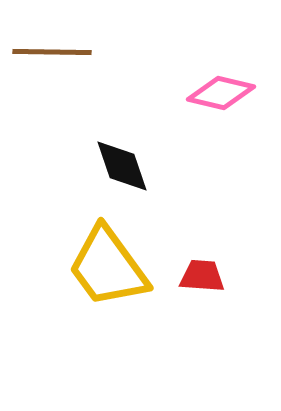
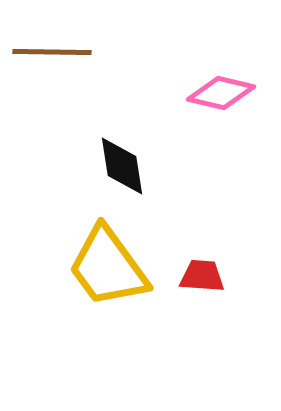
black diamond: rotated 10 degrees clockwise
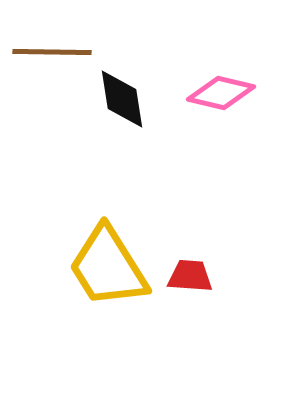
black diamond: moved 67 px up
yellow trapezoid: rotated 4 degrees clockwise
red trapezoid: moved 12 px left
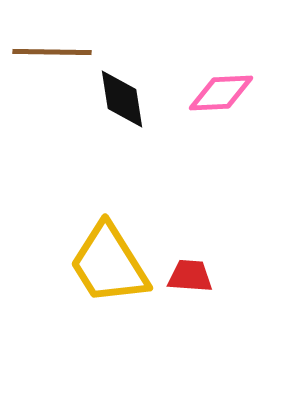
pink diamond: rotated 16 degrees counterclockwise
yellow trapezoid: moved 1 px right, 3 px up
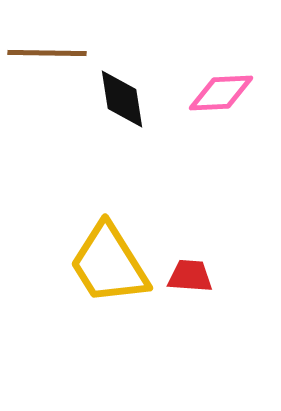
brown line: moved 5 px left, 1 px down
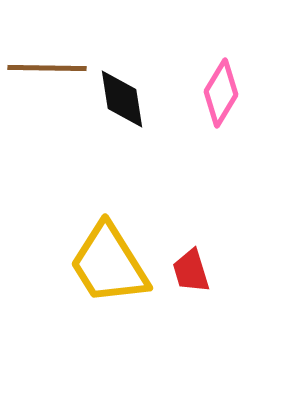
brown line: moved 15 px down
pink diamond: rotated 56 degrees counterclockwise
red trapezoid: moved 1 px right, 5 px up; rotated 111 degrees counterclockwise
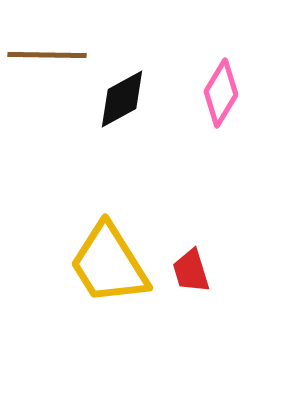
brown line: moved 13 px up
black diamond: rotated 70 degrees clockwise
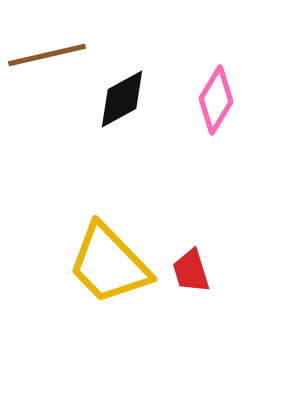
brown line: rotated 14 degrees counterclockwise
pink diamond: moved 5 px left, 7 px down
yellow trapezoid: rotated 12 degrees counterclockwise
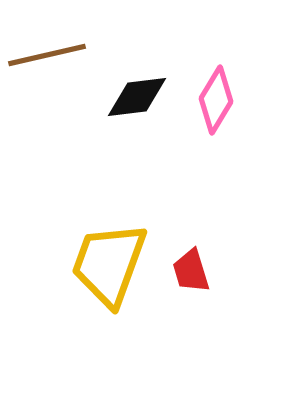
black diamond: moved 15 px right, 2 px up; rotated 22 degrees clockwise
yellow trapezoid: rotated 64 degrees clockwise
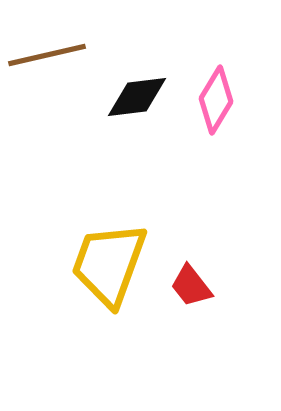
red trapezoid: moved 15 px down; rotated 21 degrees counterclockwise
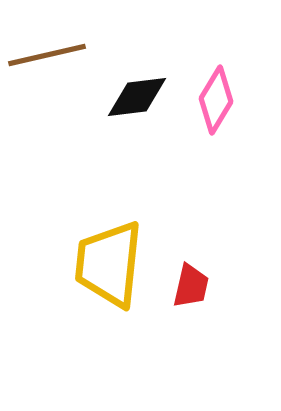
yellow trapezoid: rotated 14 degrees counterclockwise
red trapezoid: rotated 129 degrees counterclockwise
